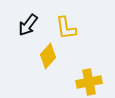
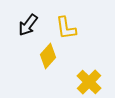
yellow cross: rotated 35 degrees counterclockwise
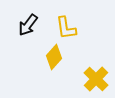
yellow diamond: moved 6 px right, 1 px down
yellow cross: moved 7 px right, 3 px up
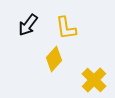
yellow diamond: moved 2 px down
yellow cross: moved 2 px left, 1 px down
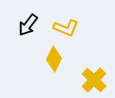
yellow L-shape: rotated 60 degrees counterclockwise
yellow diamond: rotated 15 degrees counterclockwise
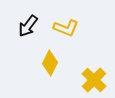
black arrow: moved 1 px down
yellow diamond: moved 4 px left, 4 px down
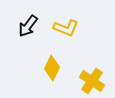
yellow diamond: moved 2 px right, 5 px down
yellow cross: moved 2 px left, 1 px down; rotated 10 degrees counterclockwise
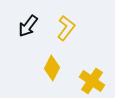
yellow L-shape: rotated 75 degrees counterclockwise
